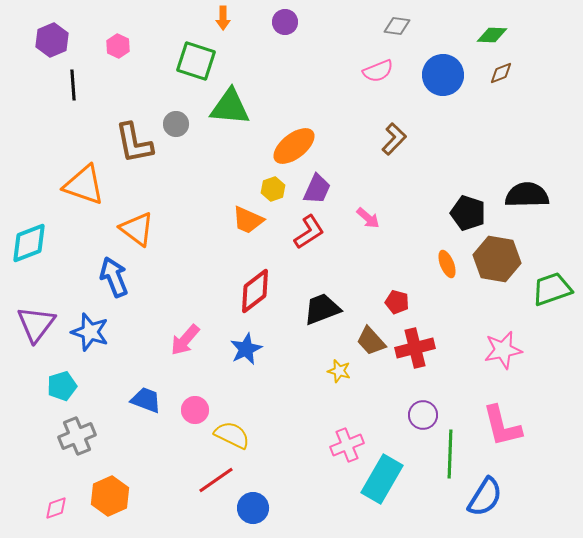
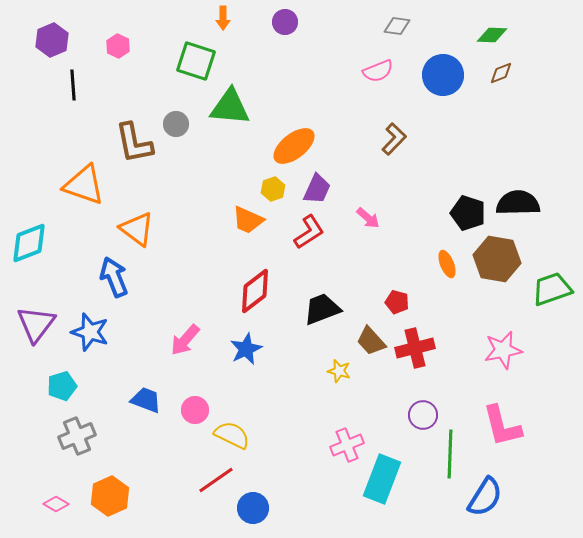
black semicircle at (527, 195): moved 9 px left, 8 px down
cyan rectangle at (382, 479): rotated 9 degrees counterclockwise
pink diamond at (56, 508): moved 4 px up; rotated 50 degrees clockwise
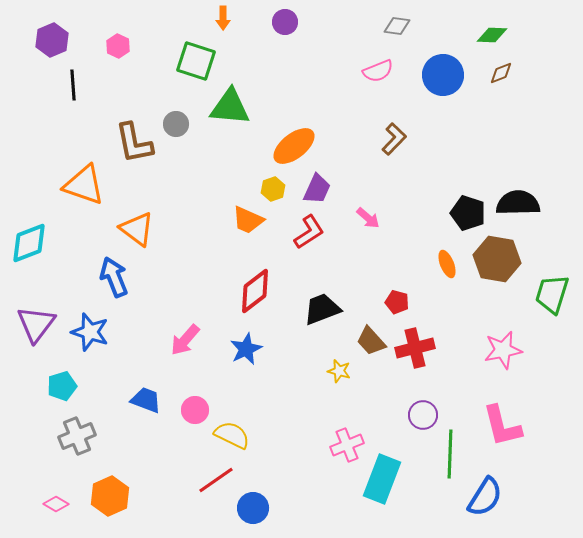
green trapezoid at (552, 289): moved 5 px down; rotated 54 degrees counterclockwise
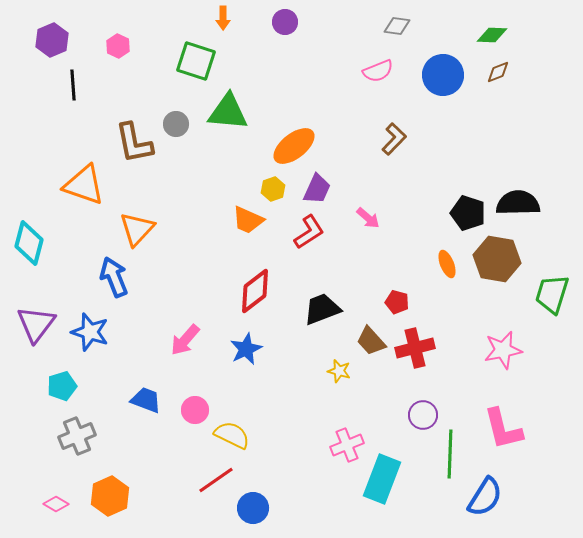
brown diamond at (501, 73): moved 3 px left, 1 px up
green triangle at (230, 107): moved 2 px left, 5 px down
orange triangle at (137, 229): rotated 36 degrees clockwise
cyan diamond at (29, 243): rotated 54 degrees counterclockwise
pink L-shape at (502, 426): moved 1 px right, 3 px down
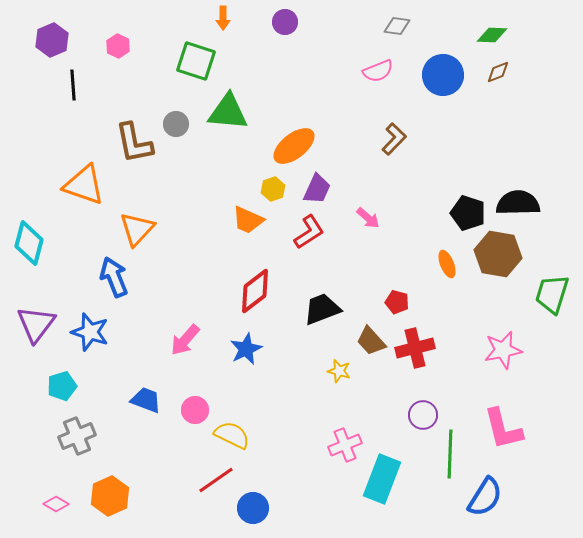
brown hexagon at (497, 259): moved 1 px right, 5 px up
pink cross at (347, 445): moved 2 px left
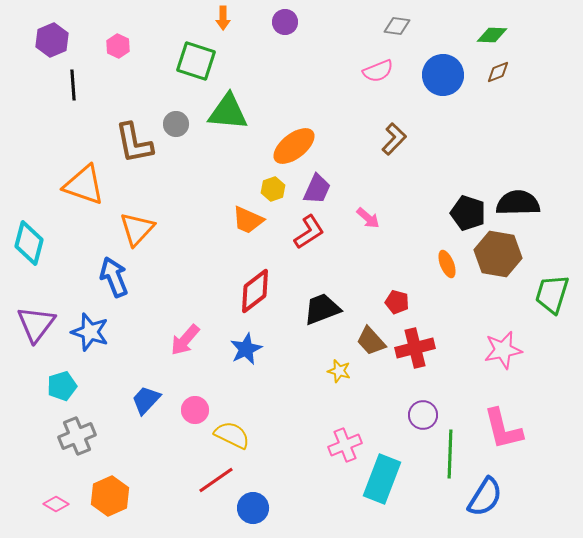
blue trapezoid at (146, 400): rotated 68 degrees counterclockwise
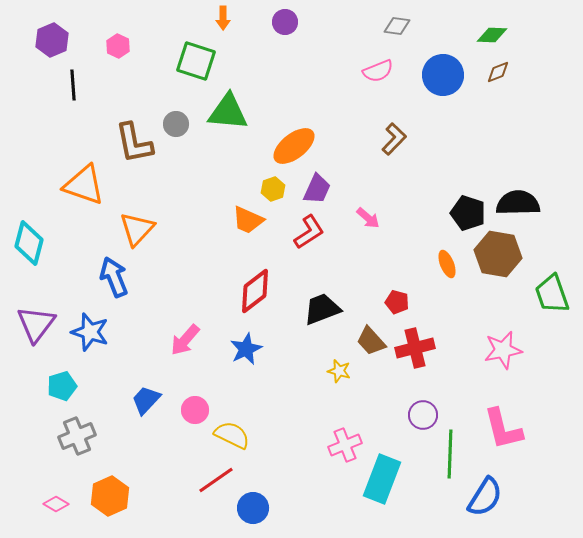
green trapezoid at (552, 294): rotated 36 degrees counterclockwise
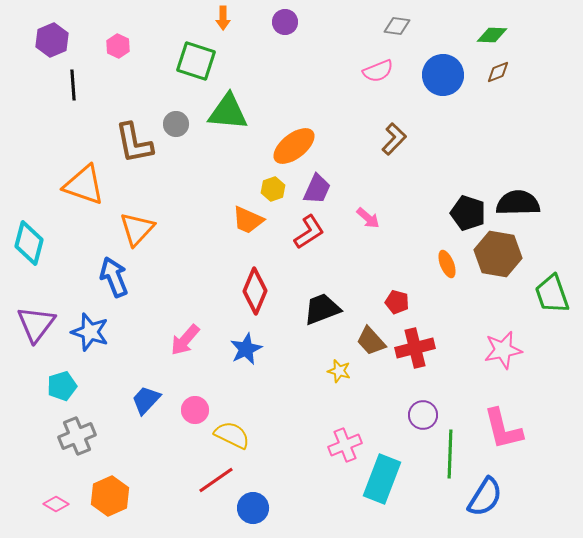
red diamond at (255, 291): rotated 30 degrees counterclockwise
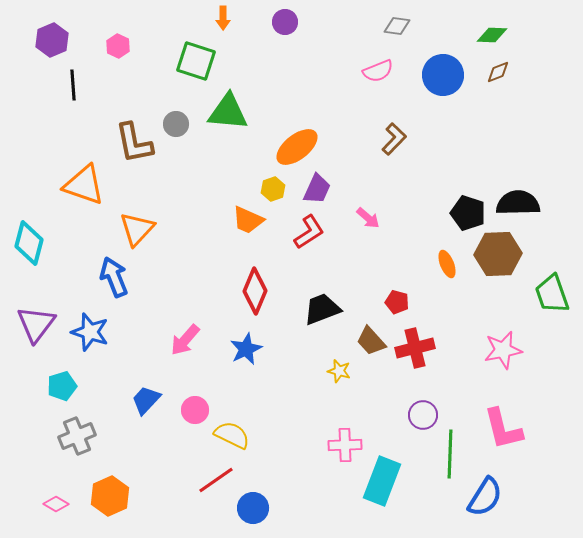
orange ellipse at (294, 146): moved 3 px right, 1 px down
brown hexagon at (498, 254): rotated 12 degrees counterclockwise
pink cross at (345, 445): rotated 20 degrees clockwise
cyan rectangle at (382, 479): moved 2 px down
